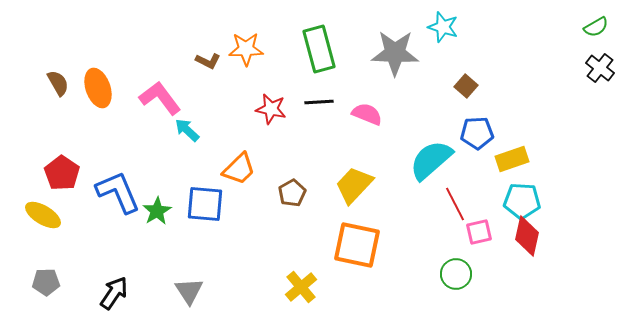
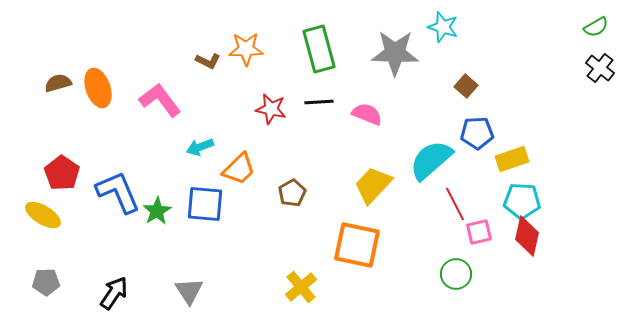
brown semicircle: rotated 76 degrees counterclockwise
pink L-shape: moved 2 px down
cyan arrow: moved 13 px right, 17 px down; rotated 64 degrees counterclockwise
yellow trapezoid: moved 19 px right
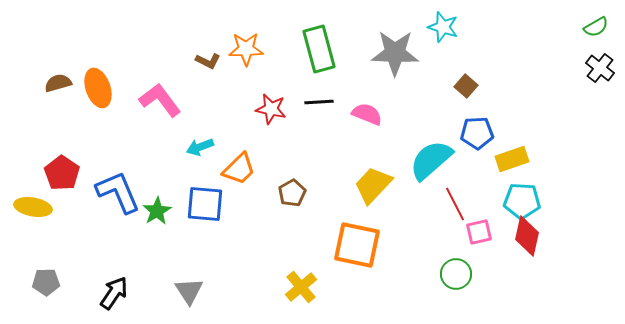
yellow ellipse: moved 10 px left, 8 px up; rotated 21 degrees counterclockwise
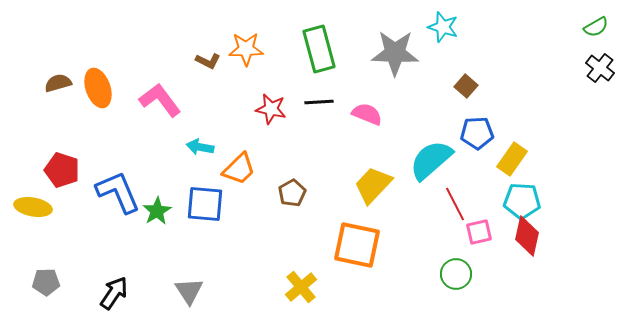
cyan arrow: rotated 32 degrees clockwise
yellow rectangle: rotated 36 degrees counterclockwise
red pentagon: moved 3 px up; rotated 16 degrees counterclockwise
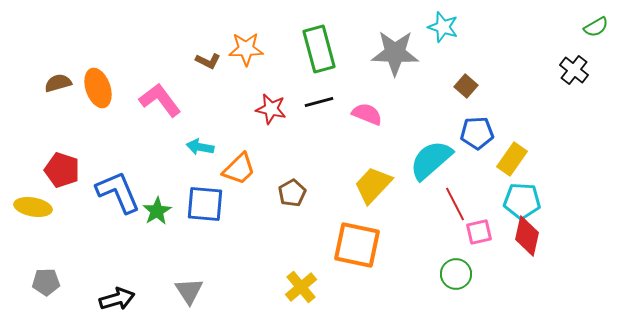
black cross: moved 26 px left, 2 px down
black line: rotated 12 degrees counterclockwise
black arrow: moved 3 px right, 6 px down; rotated 40 degrees clockwise
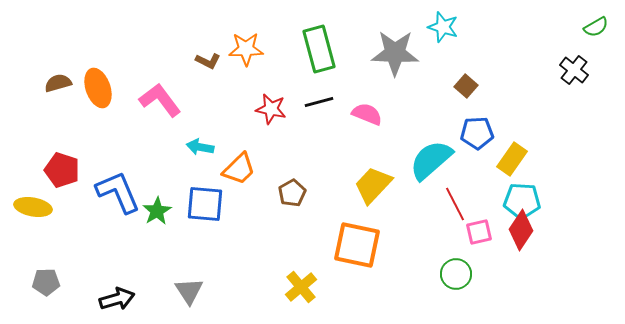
red diamond: moved 6 px left, 6 px up; rotated 21 degrees clockwise
